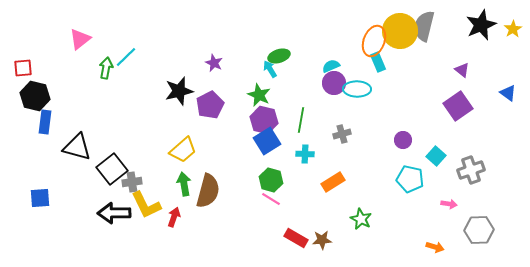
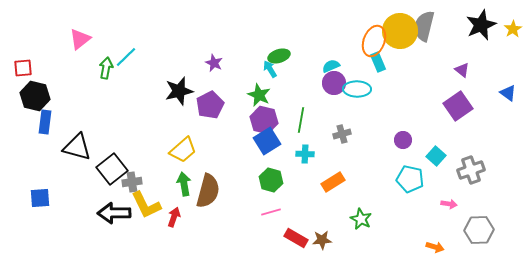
pink line at (271, 199): moved 13 px down; rotated 48 degrees counterclockwise
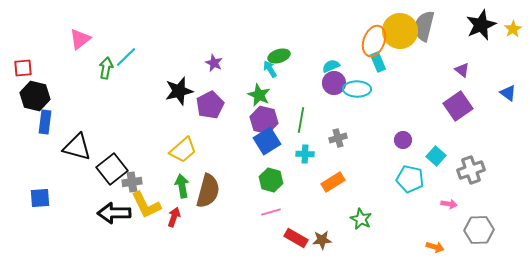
gray cross at (342, 134): moved 4 px left, 4 px down
green arrow at (184, 184): moved 2 px left, 2 px down
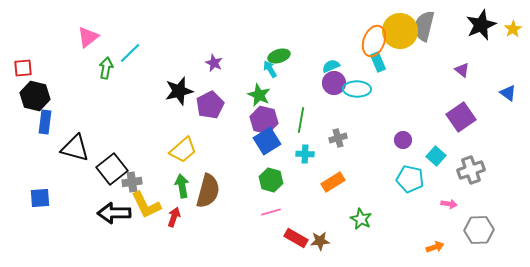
pink triangle at (80, 39): moved 8 px right, 2 px up
cyan line at (126, 57): moved 4 px right, 4 px up
purple square at (458, 106): moved 3 px right, 11 px down
black triangle at (77, 147): moved 2 px left, 1 px down
brown star at (322, 240): moved 2 px left, 1 px down
orange arrow at (435, 247): rotated 36 degrees counterclockwise
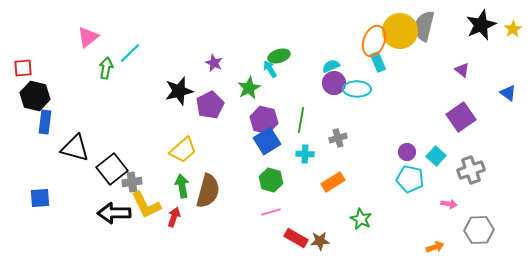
green star at (259, 95): moved 10 px left, 7 px up; rotated 20 degrees clockwise
purple circle at (403, 140): moved 4 px right, 12 px down
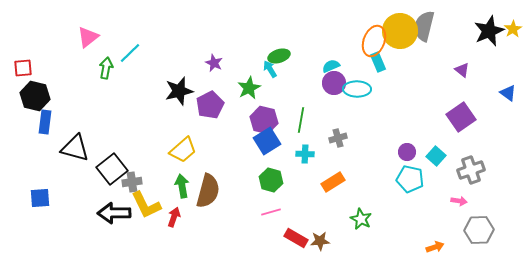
black star at (481, 25): moved 8 px right, 6 px down
pink arrow at (449, 204): moved 10 px right, 3 px up
